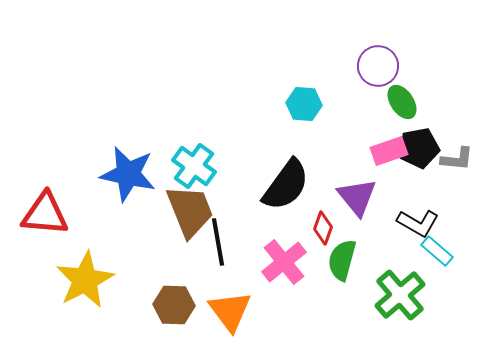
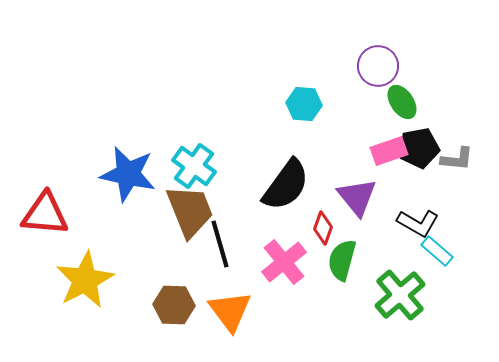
black line: moved 2 px right, 2 px down; rotated 6 degrees counterclockwise
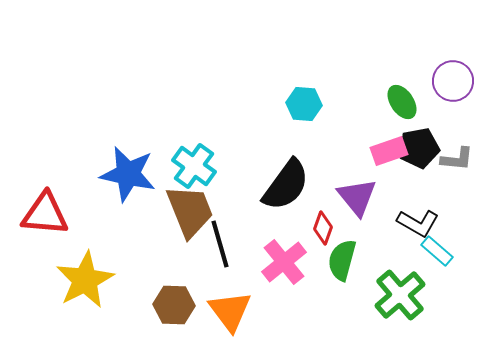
purple circle: moved 75 px right, 15 px down
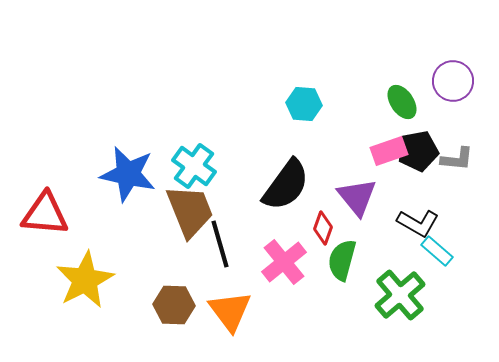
black pentagon: moved 1 px left, 3 px down
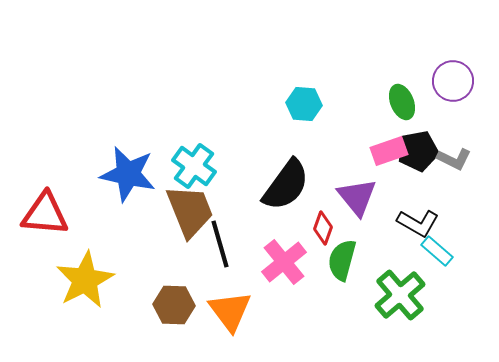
green ellipse: rotated 12 degrees clockwise
gray L-shape: moved 3 px left; rotated 20 degrees clockwise
